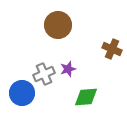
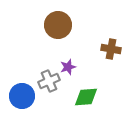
brown cross: moved 1 px left; rotated 12 degrees counterclockwise
purple star: moved 2 px up
gray cross: moved 5 px right, 7 px down
blue circle: moved 3 px down
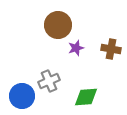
purple star: moved 8 px right, 19 px up
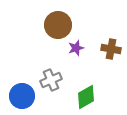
gray cross: moved 2 px right, 1 px up
green diamond: rotated 25 degrees counterclockwise
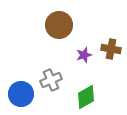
brown circle: moved 1 px right
purple star: moved 8 px right, 7 px down
blue circle: moved 1 px left, 2 px up
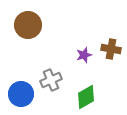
brown circle: moved 31 px left
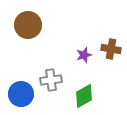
gray cross: rotated 15 degrees clockwise
green diamond: moved 2 px left, 1 px up
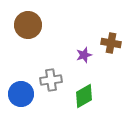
brown cross: moved 6 px up
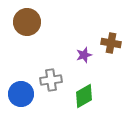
brown circle: moved 1 px left, 3 px up
